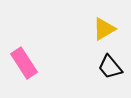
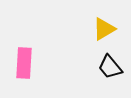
pink rectangle: rotated 36 degrees clockwise
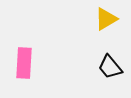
yellow triangle: moved 2 px right, 10 px up
